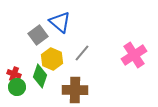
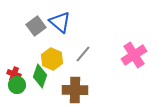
gray square: moved 2 px left, 9 px up
gray line: moved 1 px right, 1 px down
green circle: moved 2 px up
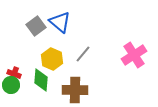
green diamond: moved 1 px right, 4 px down; rotated 15 degrees counterclockwise
green circle: moved 6 px left
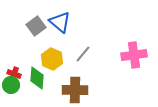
pink cross: rotated 25 degrees clockwise
green diamond: moved 4 px left, 2 px up
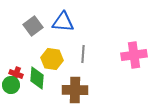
blue triangle: moved 3 px right; rotated 35 degrees counterclockwise
gray square: moved 3 px left
gray line: rotated 36 degrees counterclockwise
yellow hexagon: rotated 15 degrees counterclockwise
red cross: moved 2 px right
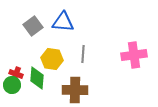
green circle: moved 1 px right
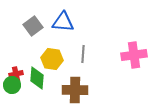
red cross: rotated 32 degrees counterclockwise
